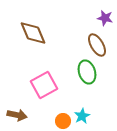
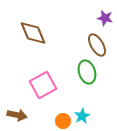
pink square: moved 1 px left
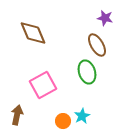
brown arrow: rotated 90 degrees counterclockwise
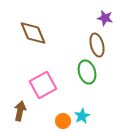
brown ellipse: rotated 15 degrees clockwise
brown arrow: moved 3 px right, 4 px up
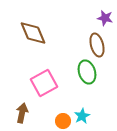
pink square: moved 1 px right, 2 px up
brown arrow: moved 2 px right, 2 px down
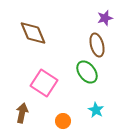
purple star: rotated 28 degrees counterclockwise
green ellipse: rotated 20 degrees counterclockwise
pink square: rotated 28 degrees counterclockwise
cyan star: moved 14 px right, 6 px up; rotated 14 degrees counterclockwise
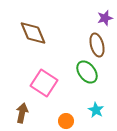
orange circle: moved 3 px right
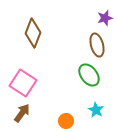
brown diamond: rotated 44 degrees clockwise
green ellipse: moved 2 px right, 3 px down
pink square: moved 21 px left
brown arrow: rotated 24 degrees clockwise
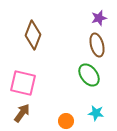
purple star: moved 6 px left
brown diamond: moved 2 px down
pink square: rotated 20 degrees counterclockwise
cyan star: moved 3 px down; rotated 21 degrees counterclockwise
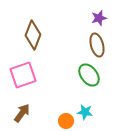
pink square: moved 8 px up; rotated 32 degrees counterclockwise
cyan star: moved 11 px left, 1 px up
